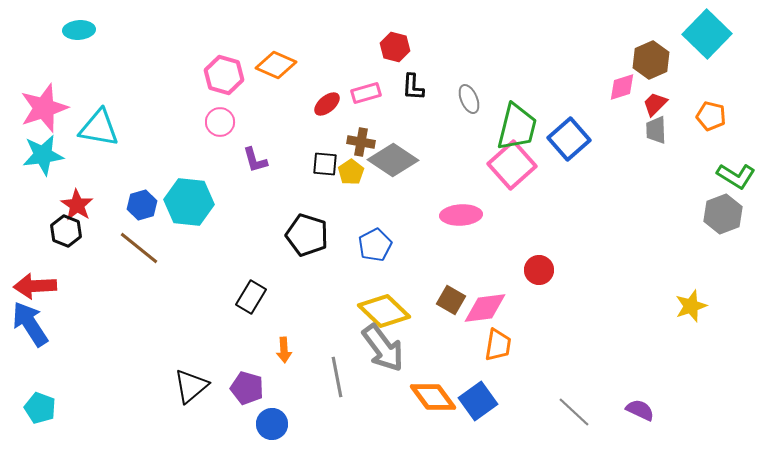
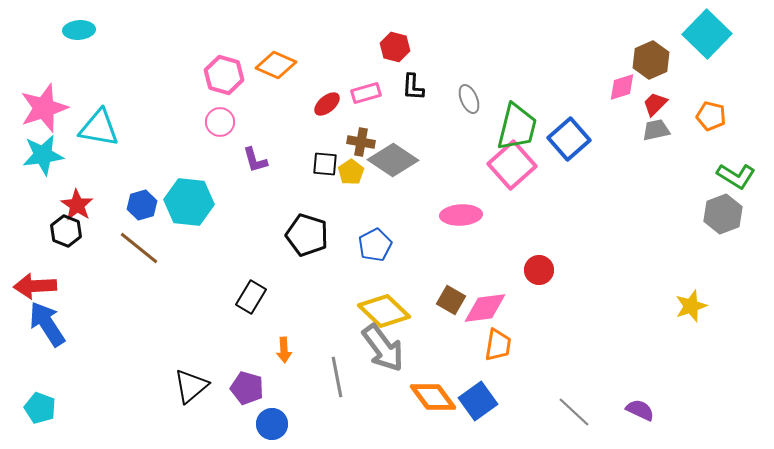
gray trapezoid at (656, 130): rotated 80 degrees clockwise
blue arrow at (30, 324): moved 17 px right
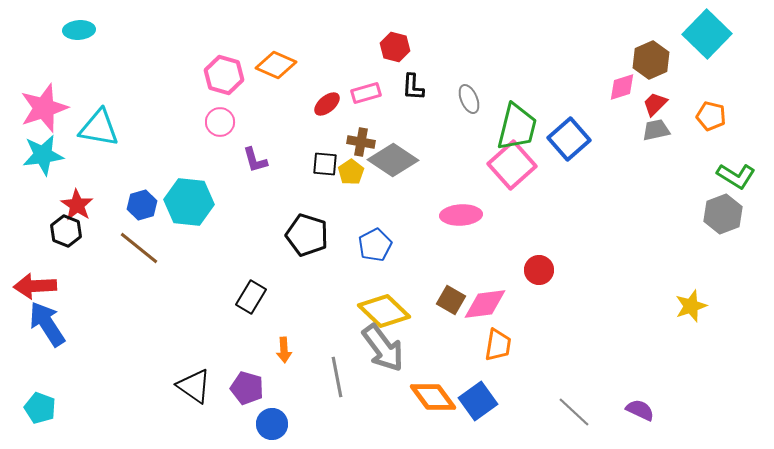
pink diamond at (485, 308): moved 4 px up
black triangle at (191, 386): moved 3 px right; rotated 45 degrees counterclockwise
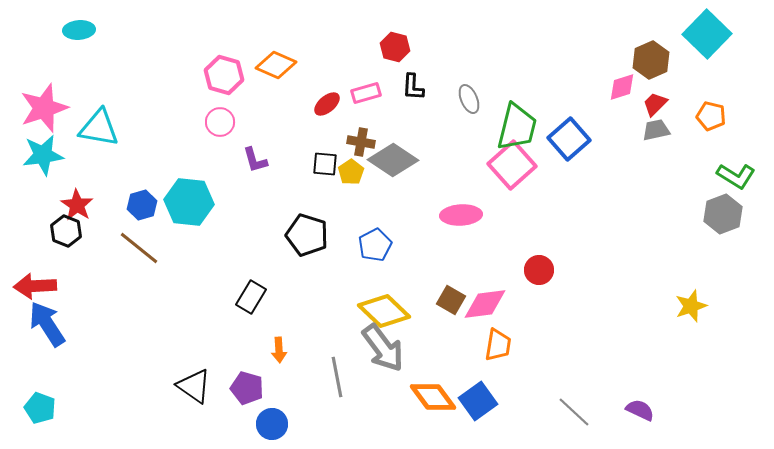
orange arrow at (284, 350): moved 5 px left
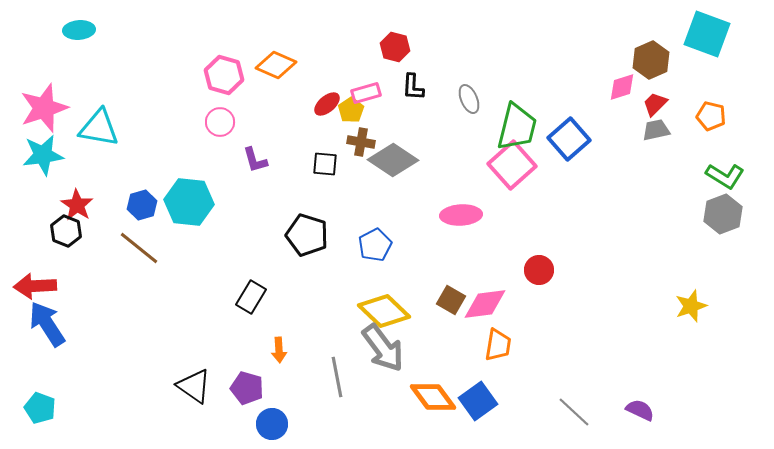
cyan square at (707, 34): rotated 24 degrees counterclockwise
yellow pentagon at (351, 172): moved 62 px up
green L-shape at (736, 176): moved 11 px left
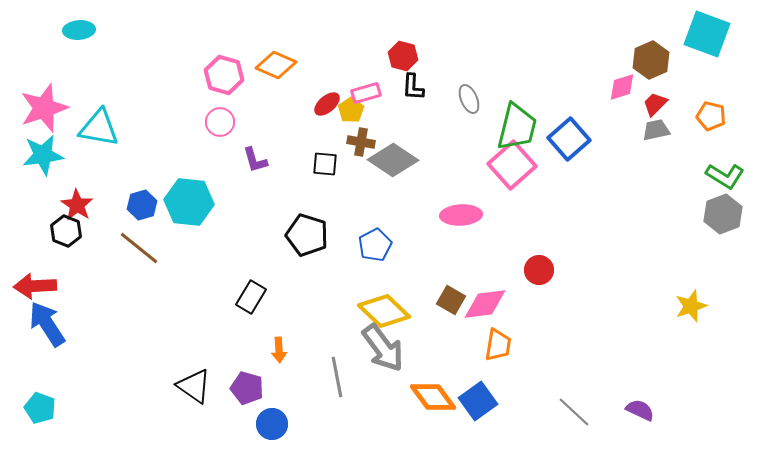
red hexagon at (395, 47): moved 8 px right, 9 px down
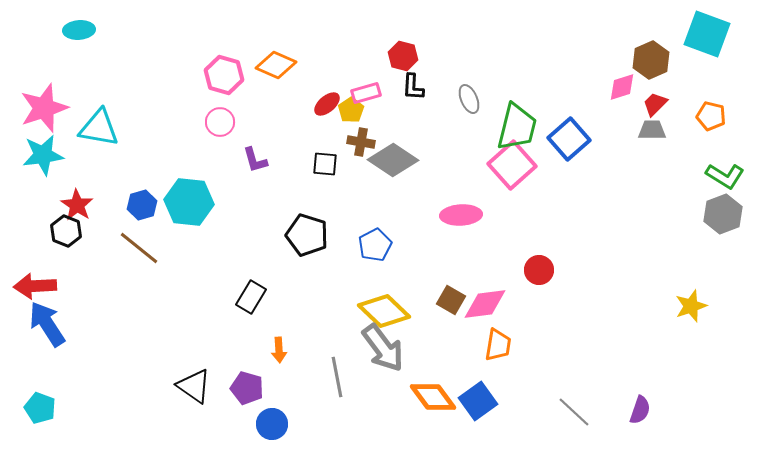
gray trapezoid at (656, 130): moved 4 px left; rotated 12 degrees clockwise
purple semicircle at (640, 410): rotated 84 degrees clockwise
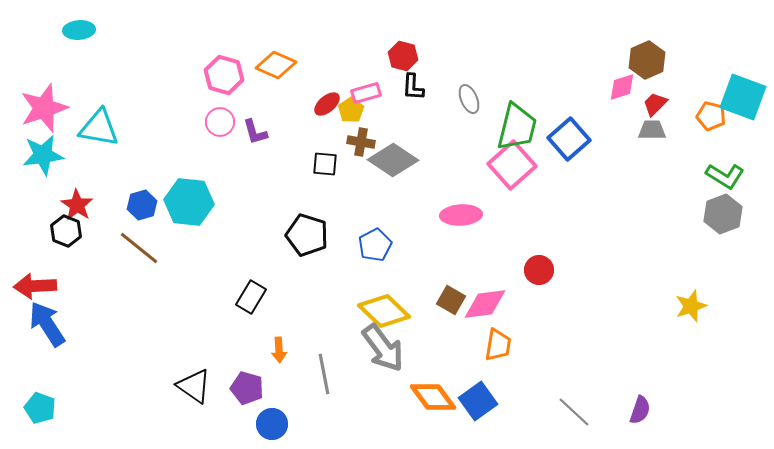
cyan square at (707, 34): moved 36 px right, 63 px down
brown hexagon at (651, 60): moved 4 px left
purple L-shape at (255, 160): moved 28 px up
gray line at (337, 377): moved 13 px left, 3 px up
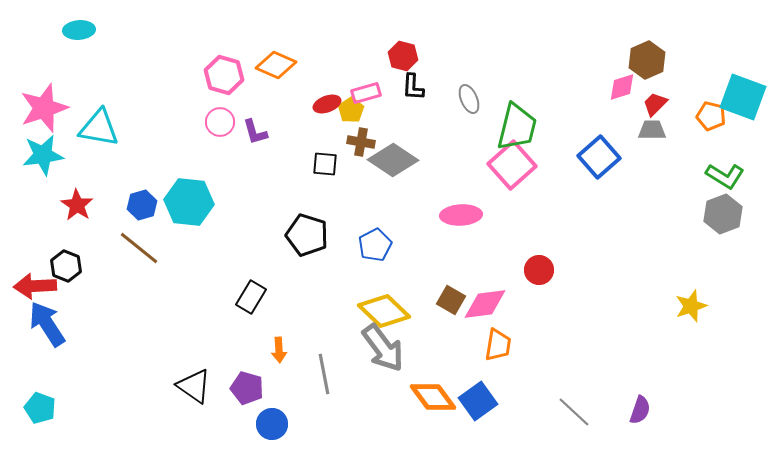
red ellipse at (327, 104): rotated 20 degrees clockwise
blue square at (569, 139): moved 30 px right, 18 px down
black hexagon at (66, 231): moved 35 px down
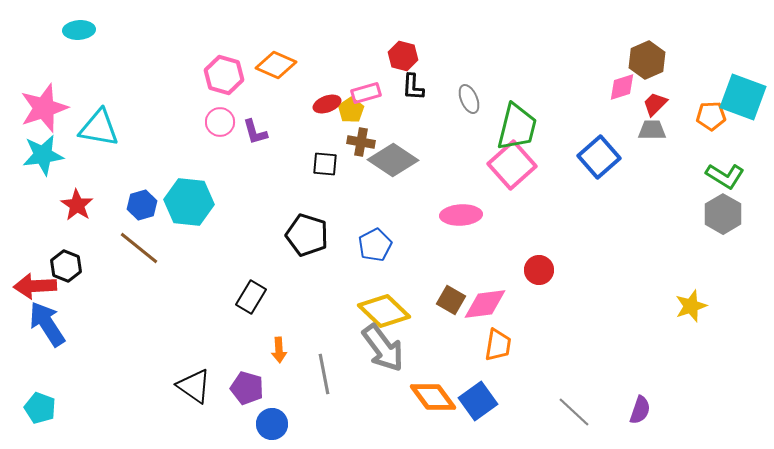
orange pentagon at (711, 116): rotated 16 degrees counterclockwise
gray hexagon at (723, 214): rotated 9 degrees counterclockwise
